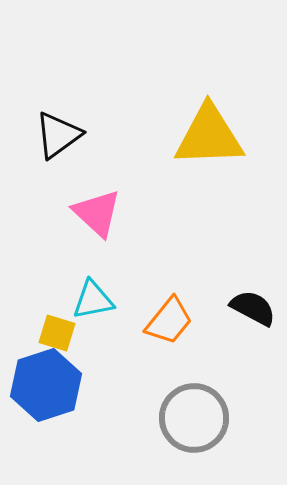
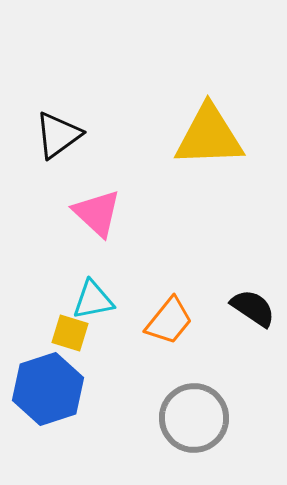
black semicircle: rotated 6 degrees clockwise
yellow square: moved 13 px right
blue hexagon: moved 2 px right, 4 px down
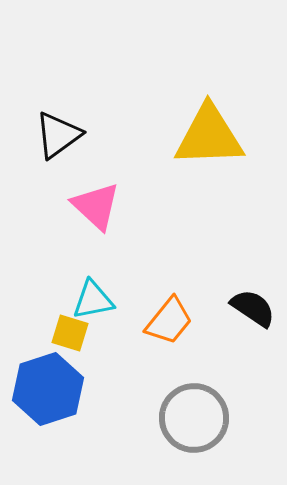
pink triangle: moved 1 px left, 7 px up
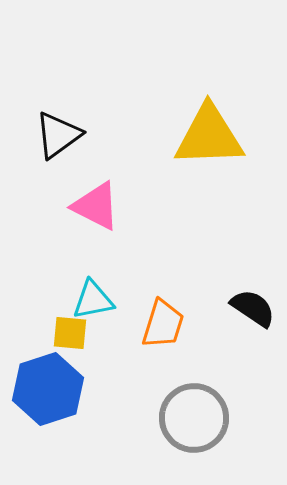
pink triangle: rotated 16 degrees counterclockwise
orange trapezoid: moved 6 px left, 3 px down; rotated 22 degrees counterclockwise
yellow square: rotated 12 degrees counterclockwise
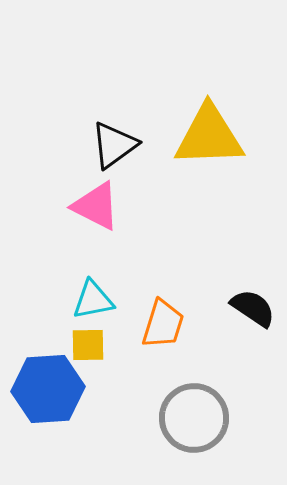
black triangle: moved 56 px right, 10 px down
yellow square: moved 18 px right, 12 px down; rotated 6 degrees counterclockwise
blue hexagon: rotated 14 degrees clockwise
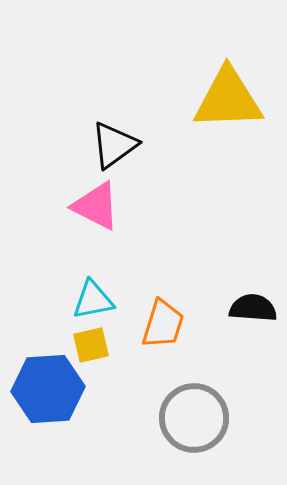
yellow triangle: moved 19 px right, 37 px up
black semicircle: rotated 30 degrees counterclockwise
yellow square: moved 3 px right; rotated 12 degrees counterclockwise
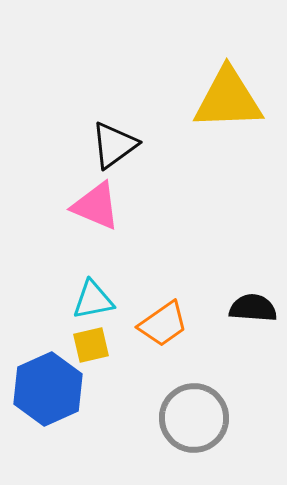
pink triangle: rotated 4 degrees counterclockwise
orange trapezoid: rotated 38 degrees clockwise
blue hexagon: rotated 20 degrees counterclockwise
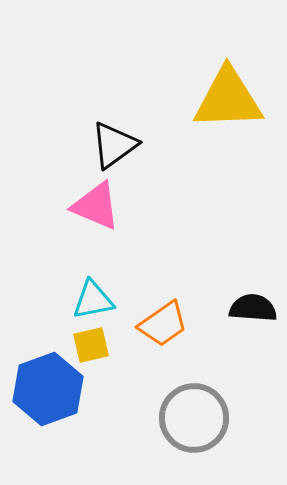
blue hexagon: rotated 4 degrees clockwise
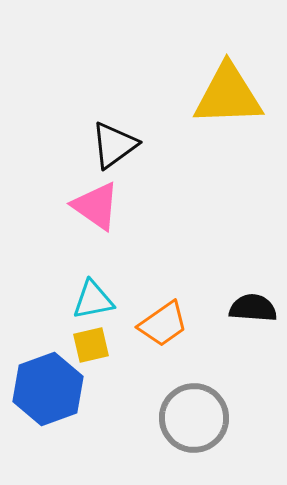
yellow triangle: moved 4 px up
pink triangle: rotated 12 degrees clockwise
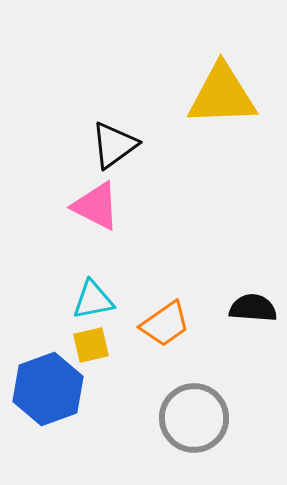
yellow triangle: moved 6 px left
pink triangle: rotated 8 degrees counterclockwise
orange trapezoid: moved 2 px right
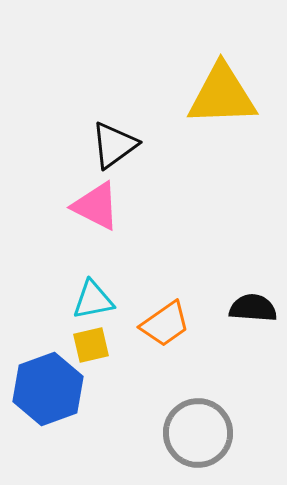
gray circle: moved 4 px right, 15 px down
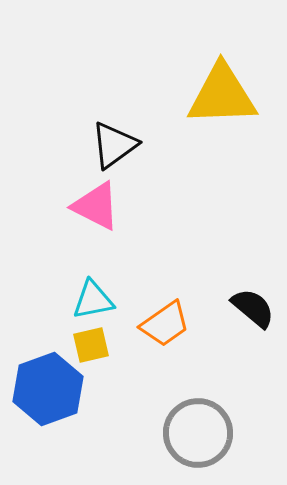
black semicircle: rotated 36 degrees clockwise
